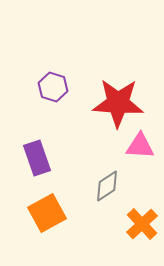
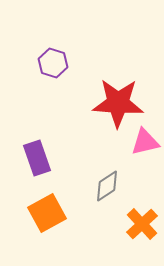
purple hexagon: moved 24 px up
pink triangle: moved 5 px right, 4 px up; rotated 16 degrees counterclockwise
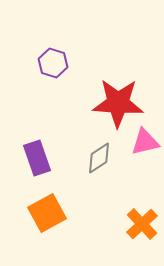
gray diamond: moved 8 px left, 28 px up
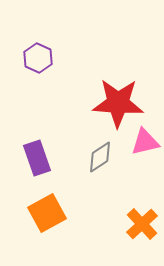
purple hexagon: moved 15 px left, 5 px up; rotated 8 degrees clockwise
gray diamond: moved 1 px right, 1 px up
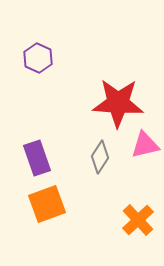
pink triangle: moved 3 px down
gray diamond: rotated 24 degrees counterclockwise
orange square: moved 9 px up; rotated 9 degrees clockwise
orange cross: moved 4 px left, 4 px up
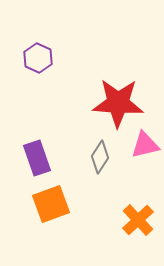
orange square: moved 4 px right
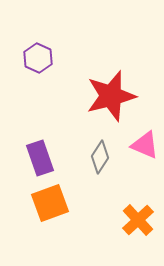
red star: moved 7 px left, 7 px up; rotated 18 degrees counterclockwise
pink triangle: rotated 36 degrees clockwise
purple rectangle: moved 3 px right
orange square: moved 1 px left, 1 px up
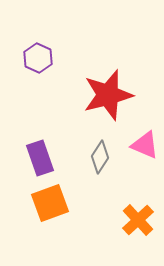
red star: moved 3 px left, 1 px up
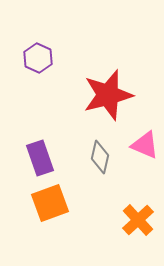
gray diamond: rotated 20 degrees counterclockwise
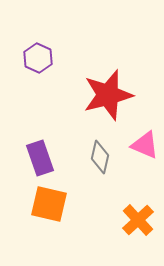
orange square: moved 1 px left, 1 px down; rotated 33 degrees clockwise
